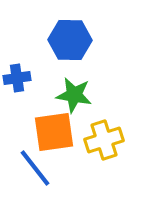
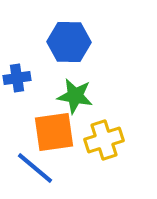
blue hexagon: moved 1 px left, 2 px down
green star: moved 1 px right, 1 px down
blue line: rotated 12 degrees counterclockwise
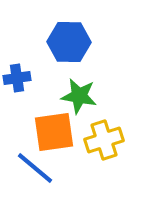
green star: moved 4 px right
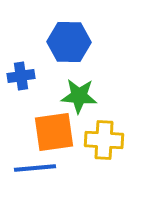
blue cross: moved 4 px right, 2 px up
green star: rotated 6 degrees counterclockwise
yellow cross: rotated 21 degrees clockwise
blue line: rotated 45 degrees counterclockwise
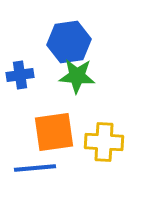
blue hexagon: rotated 9 degrees counterclockwise
blue cross: moved 1 px left, 1 px up
green star: moved 2 px left, 20 px up
yellow cross: moved 2 px down
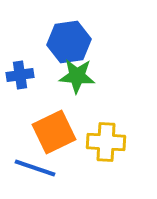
orange square: rotated 18 degrees counterclockwise
yellow cross: moved 2 px right
blue line: rotated 24 degrees clockwise
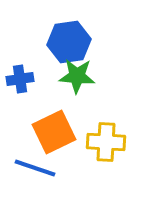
blue cross: moved 4 px down
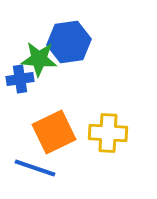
green star: moved 38 px left, 17 px up
yellow cross: moved 2 px right, 9 px up
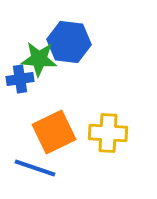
blue hexagon: rotated 15 degrees clockwise
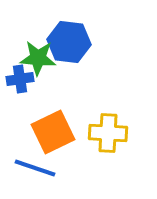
green star: moved 1 px left, 1 px up
orange square: moved 1 px left
